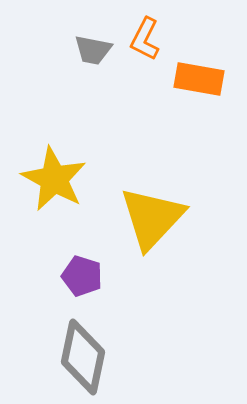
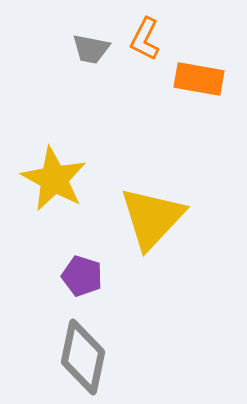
gray trapezoid: moved 2 px left, 1 px up
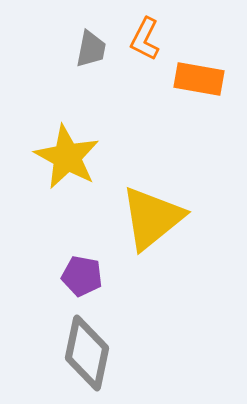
gray trapezoid: rotated 90 degrees counterclockwise
yellow star: moved 13 px right, 22 px up
yellow triangle: rotated 8 degrees clockwise
purple pentagon: rotated 6 degrees counterclockwise
gray diamond: moved 4 px right, 4 px up
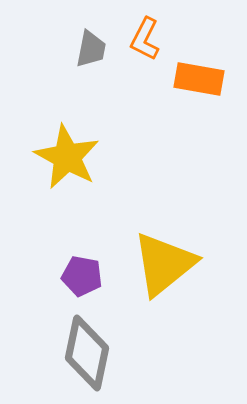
yellow triangle: moved 12 px right, 46 px down
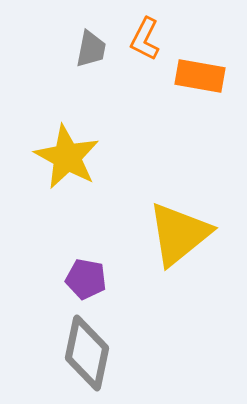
orange rectangle: moved 1 px right, 3 px up
yellow triangle: moved 15 px right, 30 px up
purple pentagon: moved 4 px right, 3 px down
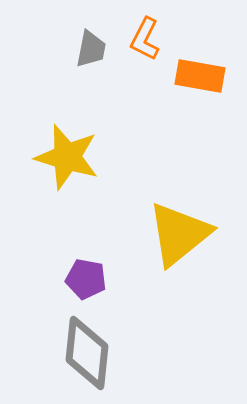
yellow star: rotated 12 degrees counterclockwise
gray diamond: rotated 6 degrees counterclockwise
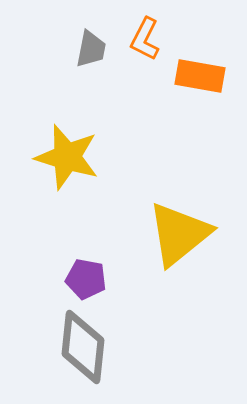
gray diamond: moved 4 px left, 6 px up
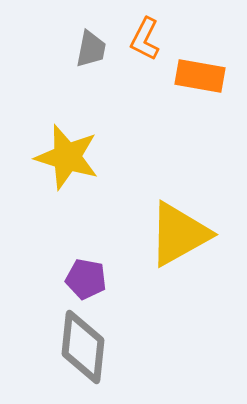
yellow triangle: rotated 10 degrees clockwise
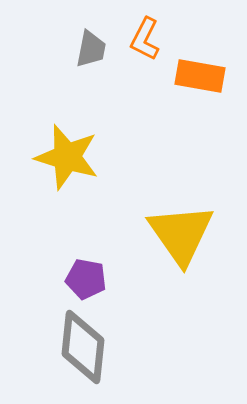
yellow triangle: moved 2 px right; rotated 36 degrees counterclockwise
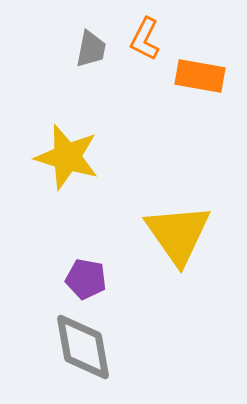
yellow triangle: moved 3 px left
gray diamond: rotated 16 degrees counterclockwise
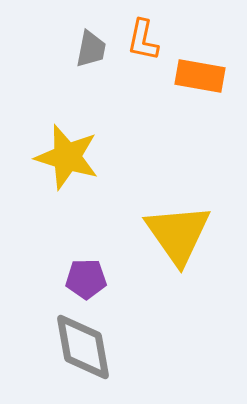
orange L-shape: moved 2 px left, 1 px down; rotated 15 degrees counterclockwise
purple pentagon: rotated 12 degrees counterclockwise
